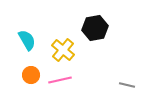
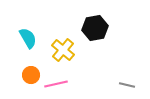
cyan semicircle: moved 1 px right, 2 px up
pink line: moved 4 px left, 4 px down
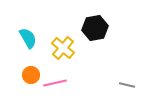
yellow cross: moved 2 px up
pink line: moved 1 px left, 1 px up
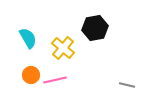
pink line: moved 3 px up
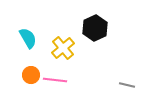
black hexagon: rotated 15 degrees counterclockwise
yellow cross: rotated 10 degrees clockwise
pink line: rotated 20 degrees clockwise
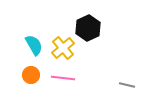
black hexagon: moved 7 px left
cyan semicircle: moved 6 px right, 7 px down
pink line: moved 8 px right, 2 px up
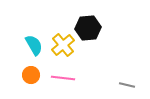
black hexagon: rotated 20 degrees clockwise
yellow cross: moved 3 px up
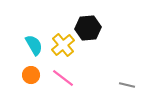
pink line: rotated 30 degrees clockwise
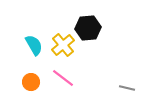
orange circle: moved 7 px down
gray line: moved 3 px down
